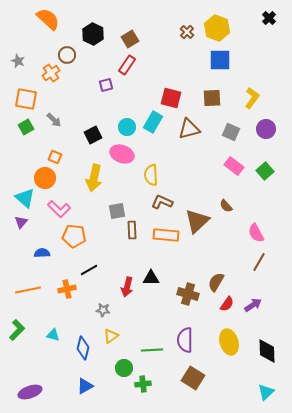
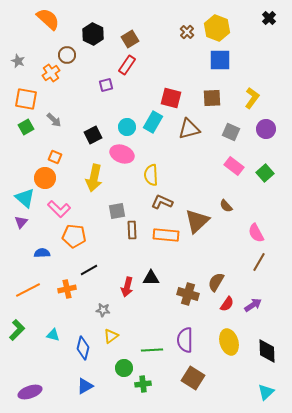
green square at (265, 171): moved 2 px down
orange line at (28, 290): rotated 15 degrees counterclockwise
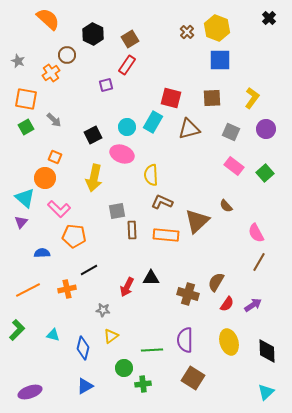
red arrow at (127, 287): rotated 12 degrees clockwise
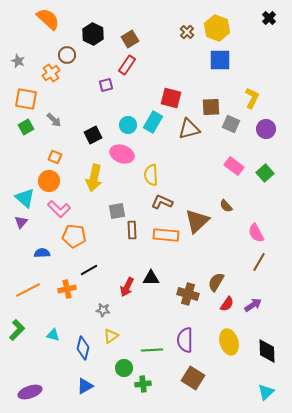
brown square at (212, 98): moved 1 px left, 9 px down
yellow L-shape at (252, 98): rotated 10 degrees counterclockwise
cyan circle at (127, 127): moved 1 px right, 2 px up
gray square at (231, 132): moved 8 px up
orange circle at (45, 178): moved 4 px right, 3 px down
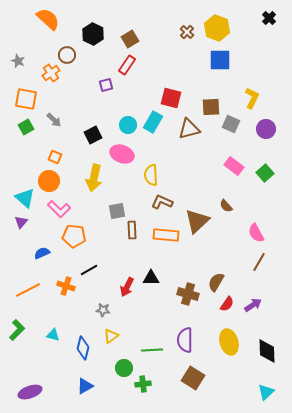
blue semicircle at (42, 253): rotated 21 degrees counterclockwise
orange cross at (67, 289): moved 1 px left, 3 px up; rotated 30 degrees clockwise
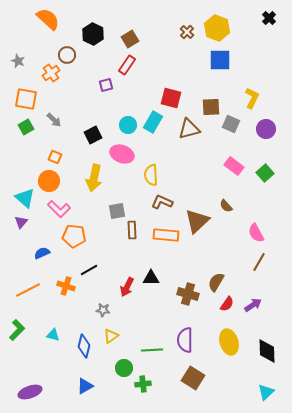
blue diamond at (83, 348): moved 1 px right, 2 px up
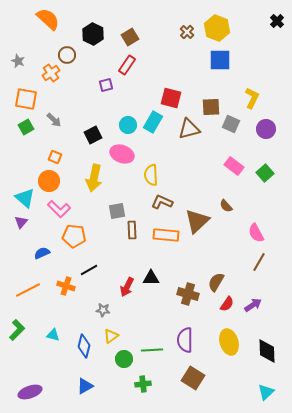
black cross at (269, 18): moved 8 px right, 3 px down
brown square at (130, 39): moved 2 px up
green circle at (124, 368): moved 9 px up
